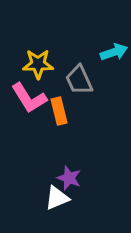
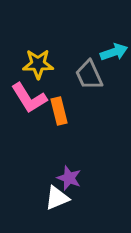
gray trapezoid: moved 10 px right, 5 px up
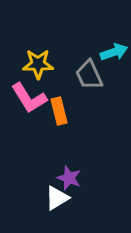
white triangle: rotated 8 degrees counterclockwise
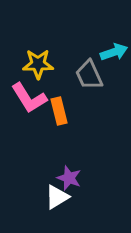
white triangle: moved 1 px up
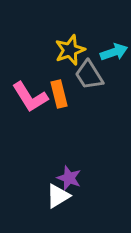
yellow star: moved 32 px right, 14 px up; rotated 20 degrees counterclockwise
gray trapezoid: rotated 8 degrees counterclockwise
pink L-shape: moved 1 px right, 1 px up
orange rectangle: moved 17 px up
white triangle: moved 1 px right, 1 px up
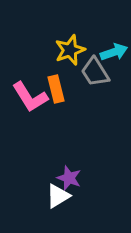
gray trapezoid: moved 6 px right, 3 px up
orange rectangle: moved 3 px left, 5 px up
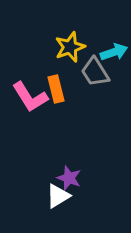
yellow star: moved 3 px up
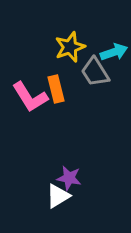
purple star: rotated 10 degrees counterclockwise
